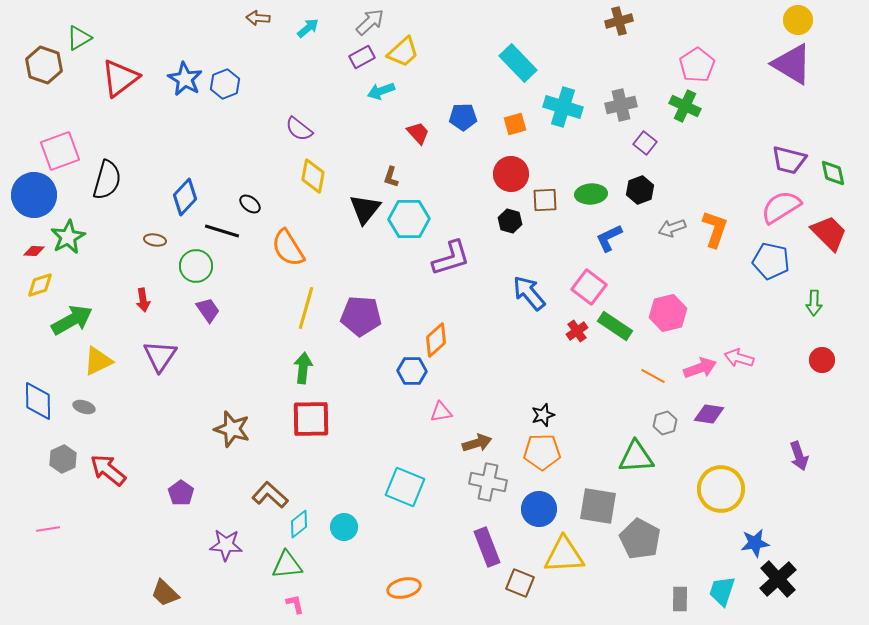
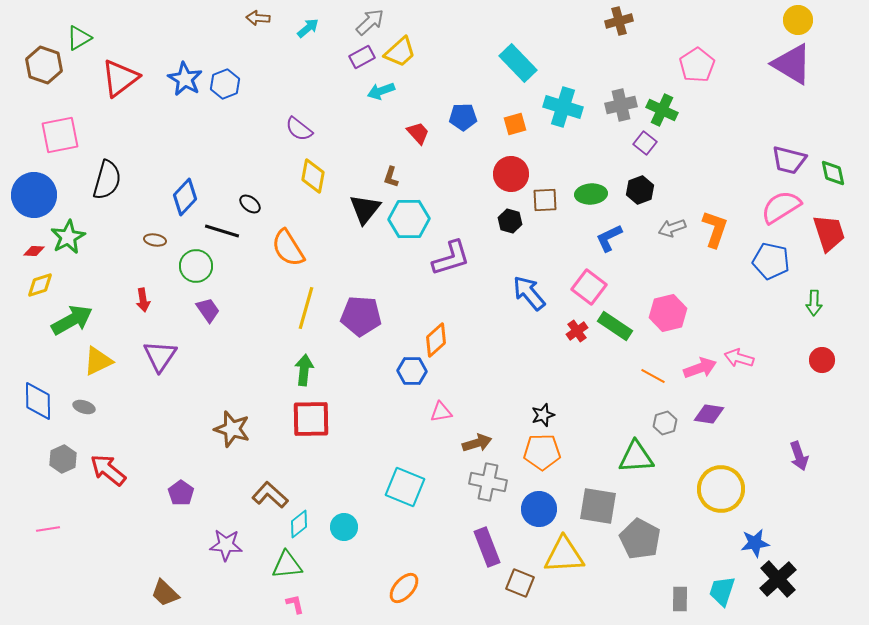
yellow trapezoid at (403, 52): moved 3 px left
green cross at (685, 106): moved 23 px left, 4 px down
pink square at (60, 151): moved 16 px up; rotated 9 degrees clockwise
red trapezoid at (829, 233): rotated 27 degrees clockwise
green arrow at (303, 368): moved 1 px right, 2 px down
orange ellipse at (404, 588): rotated 36 degrees counterclockwise
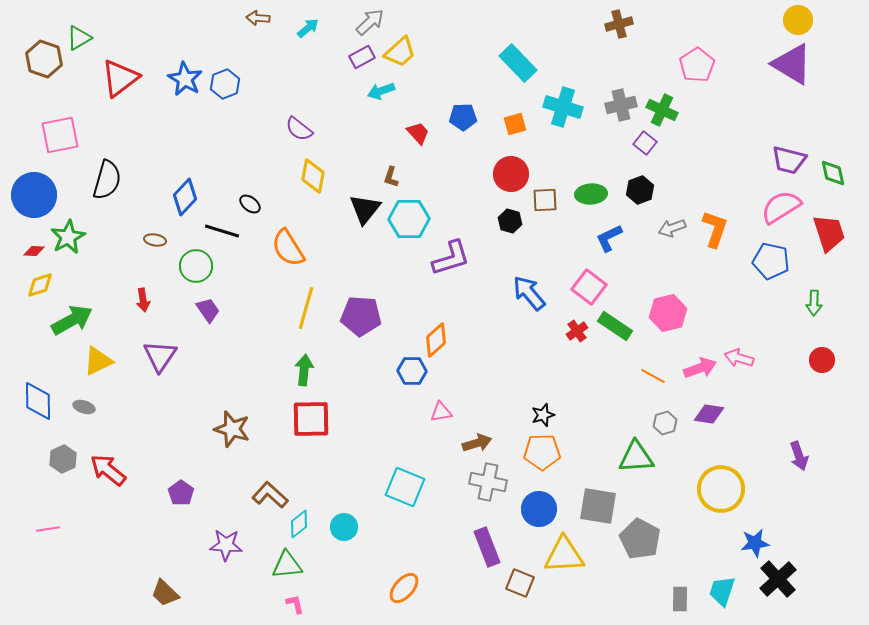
brown cross at (619, 21): moved 3 px down
brown hexagon at (44, 65): moved 6 px up
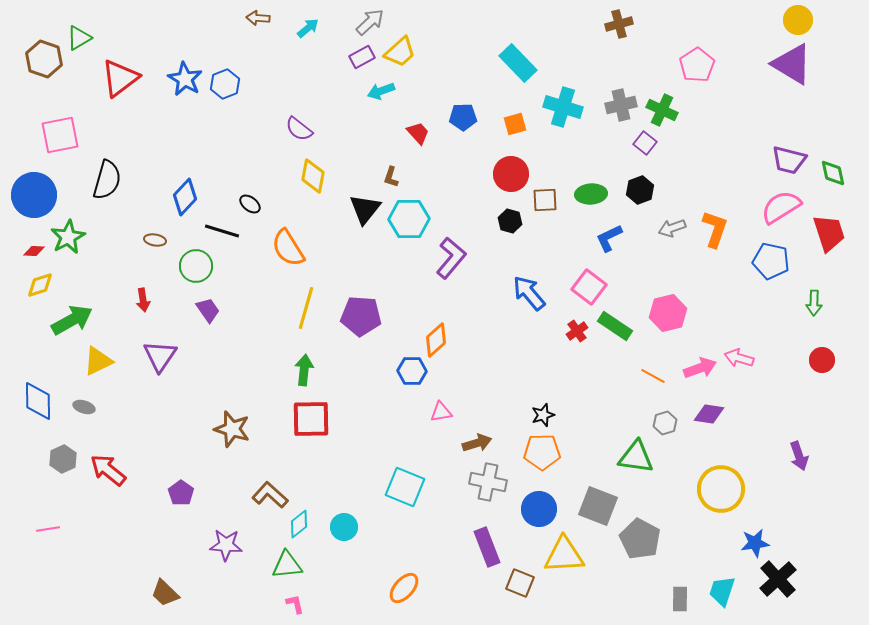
purple L-shape at (451, 258): rotated 33 degrees counterclockwise
green triangle at (636, 457): rotated 12 degrees clockwise
gray square at (598, 506): rotated 12 degrees clockwise
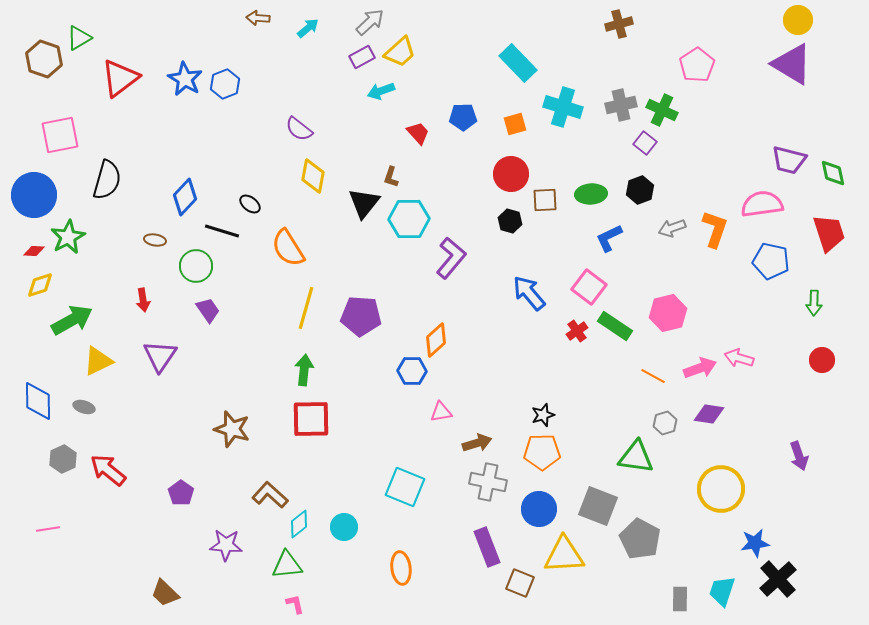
pink semicircle at (781, 207): moved 19 px left, 3 px up; rotated 24 degrees clockwise
black triangle at (365, 209): moved 1 px left, 6 px up
orange ellipse at (404, 588): moved 3 px left, 20 px up; rotated 48 degrees counterclockwise
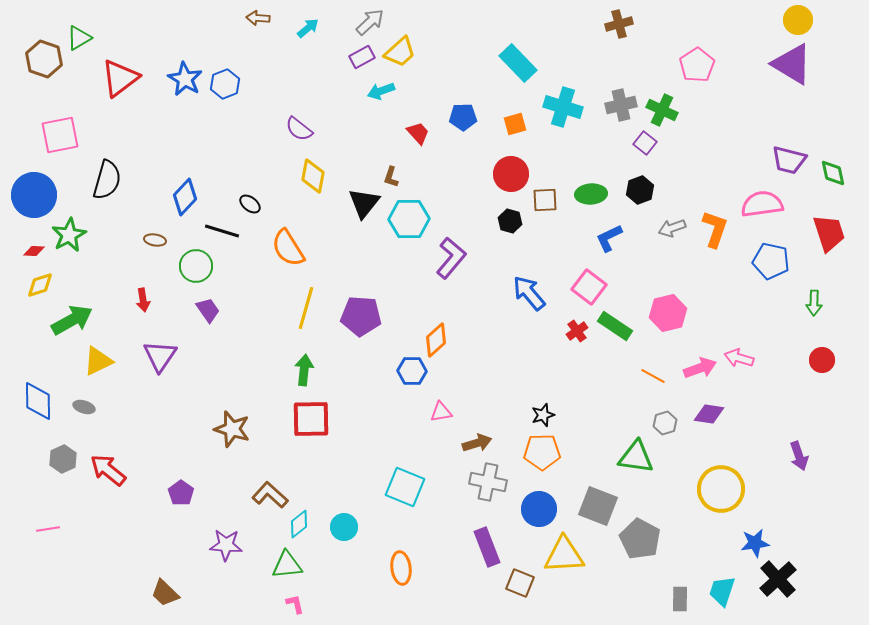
green star at (68, 237): moved 1 px right, 2 px up
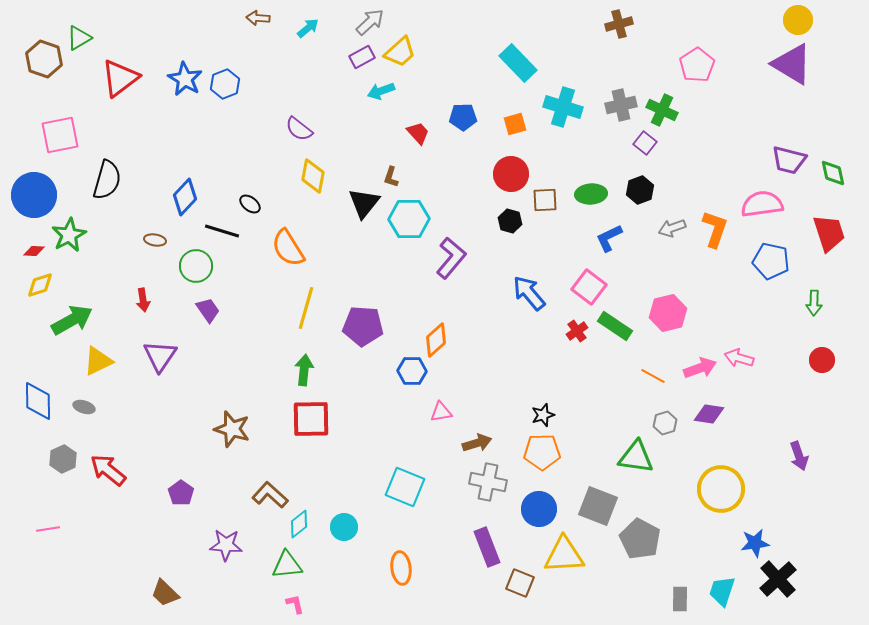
purple pentagon at (361, 316): moved 2 px right, 10 px down
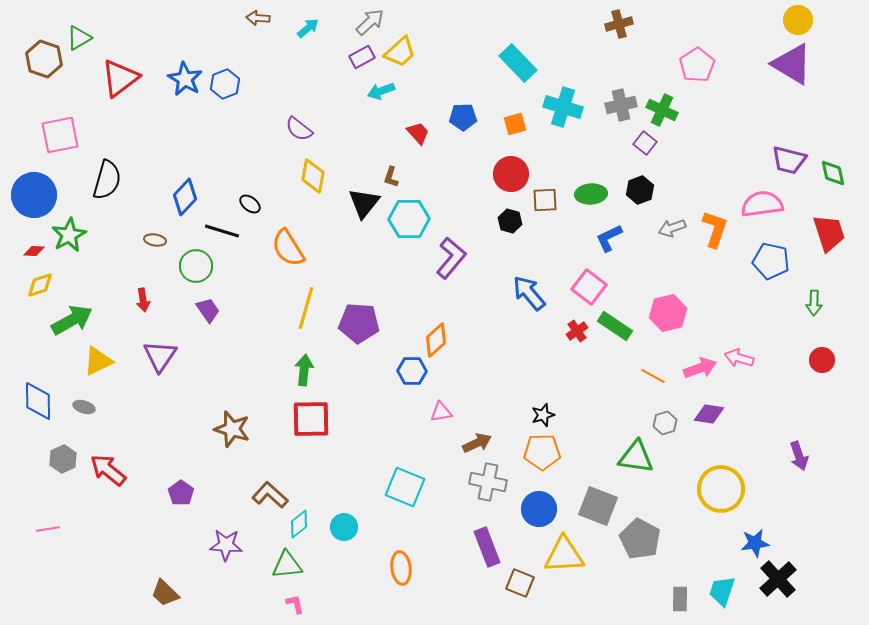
purple pentagon at (363, 326): moved 4 px left, 3 px up
brown arrow at (477, 443): rotated 8 degrees counterclockwise
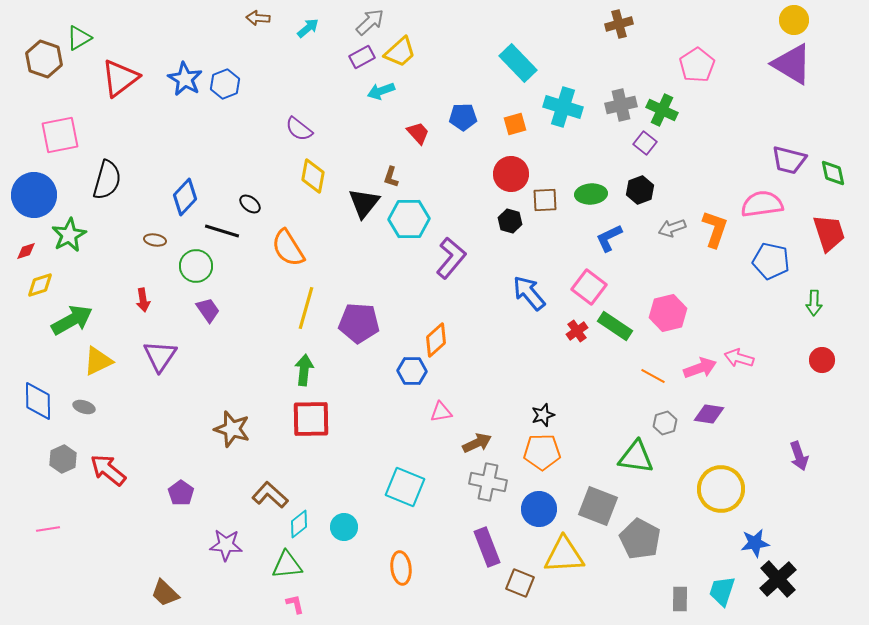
yellow circle at (798, 20): moved 4 px left
red diamond at (34, 251): moved 8 px left; rotated 20 degrees counterclockwise
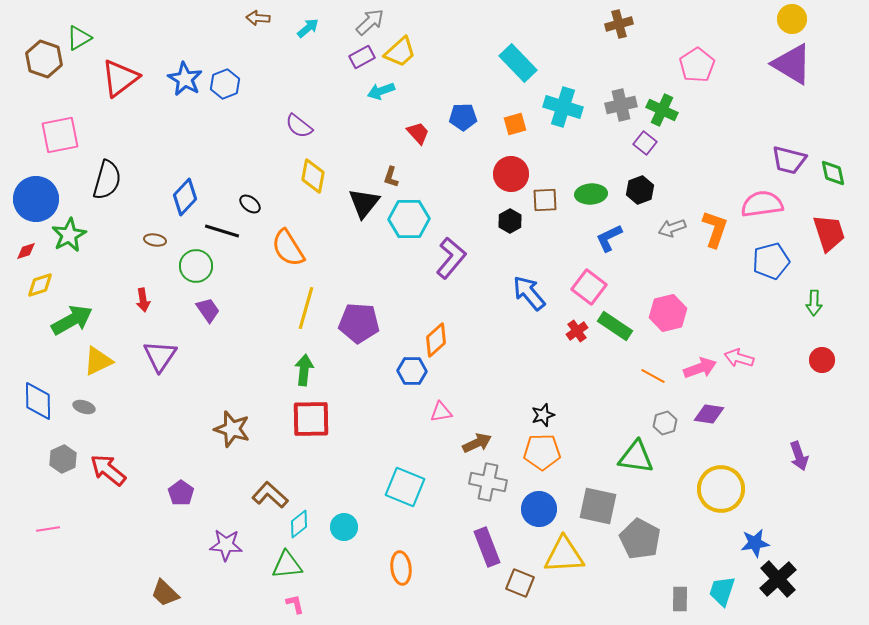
yellow circle at (794, 20): moved 2 px left, 1 px up
purple semicircle at (299, 129): moved 3 px up
blue circle at (34, 195): moved 2 px right, 4 px down
black hexagon at (510, 221): rotated 15 degrees clockwise
blue pentagon at (771, 261): rotated 27 degrees counterclockwise
gray square at (598, 506): rotated 9 degrees counterclockwise
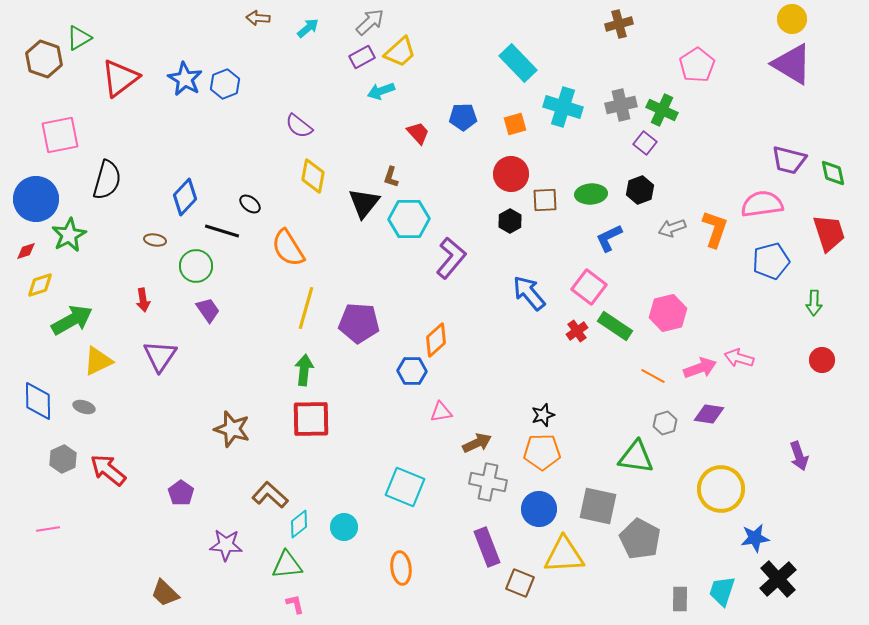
blue star at (755, 543): moved 5 px up
